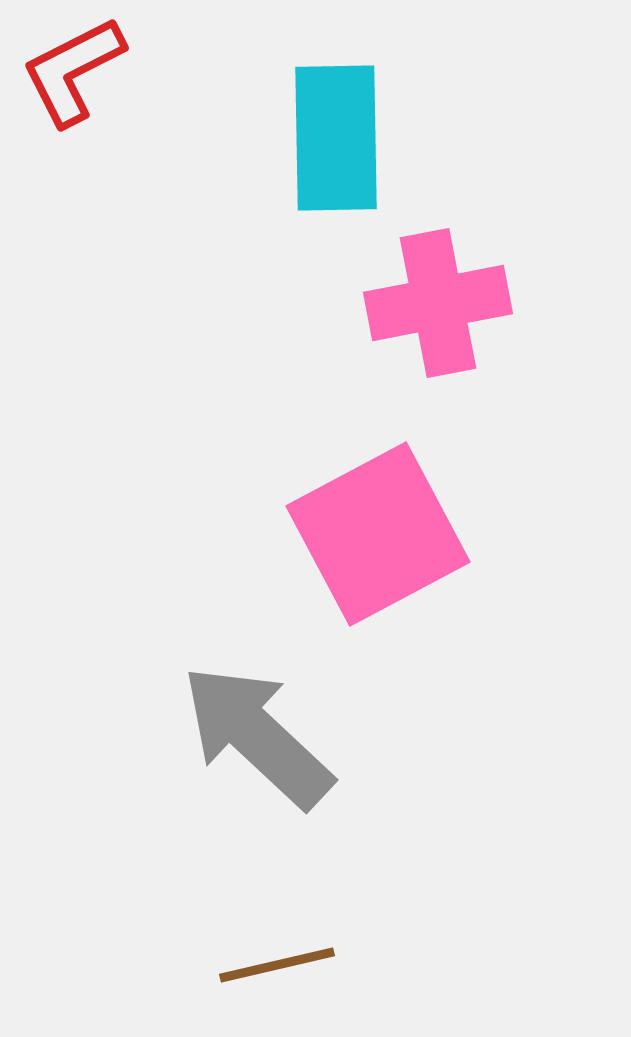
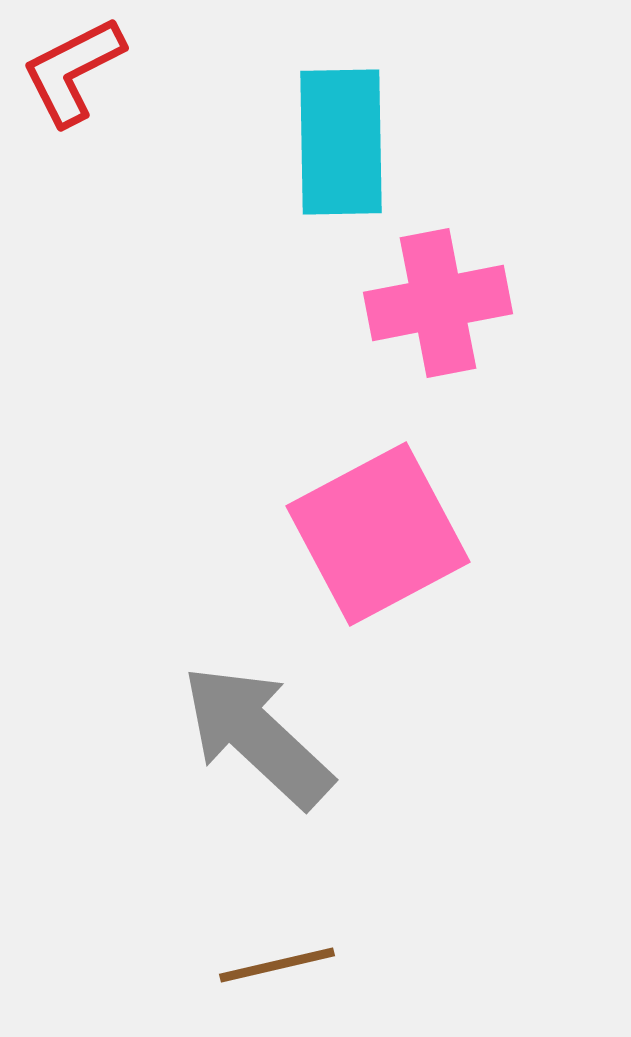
cyan rectangle: moved 5 px right, 4 px down
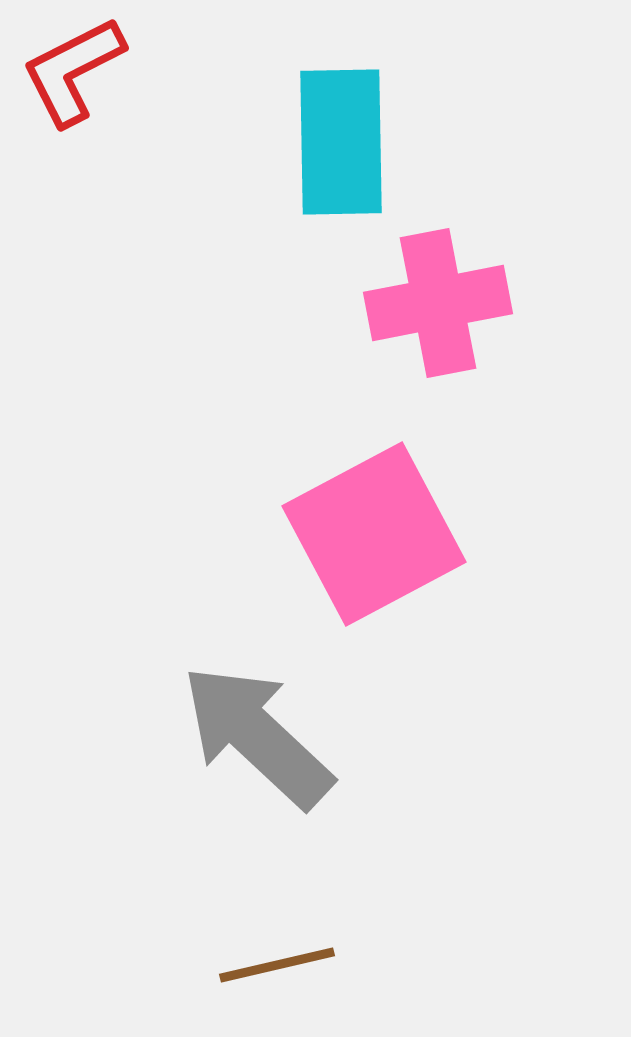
pink square: moved 4 px left
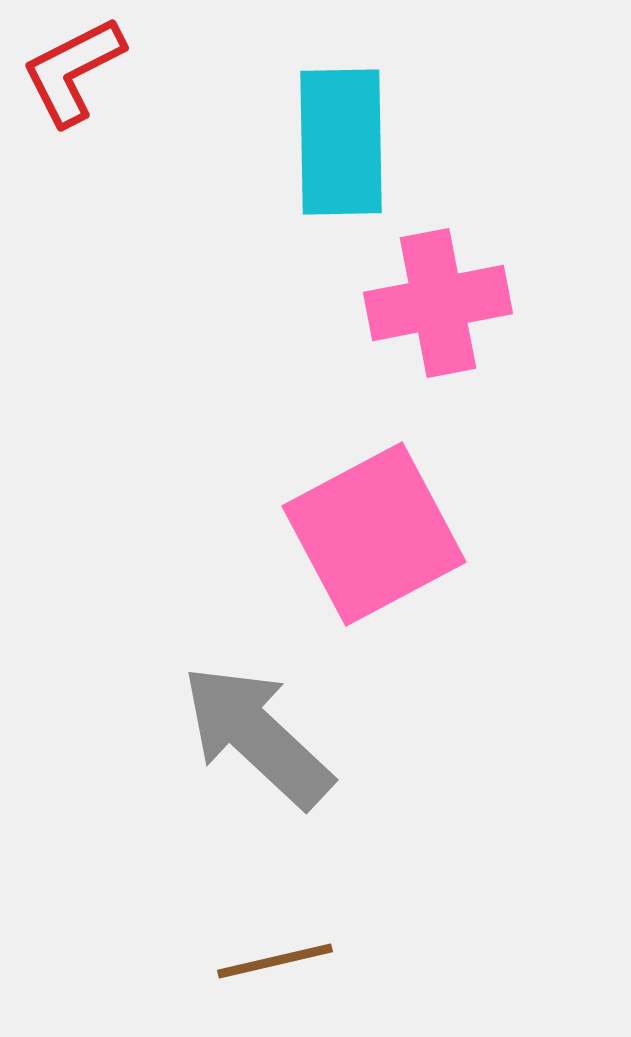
brown line: moved 2 px left, 4 px up
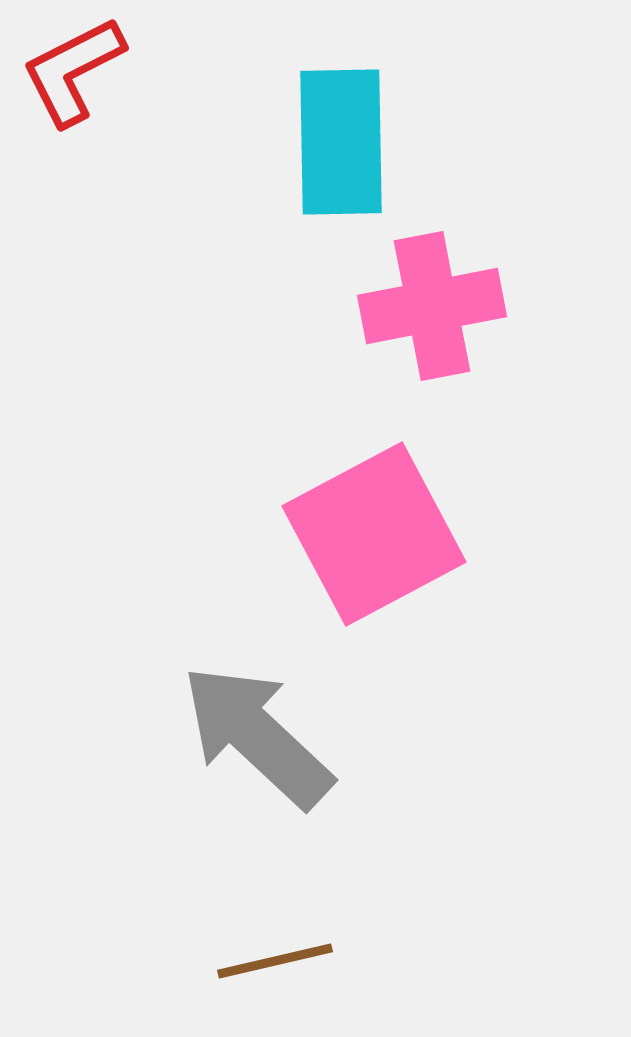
pink cross: moved 6 px left, 3 px down
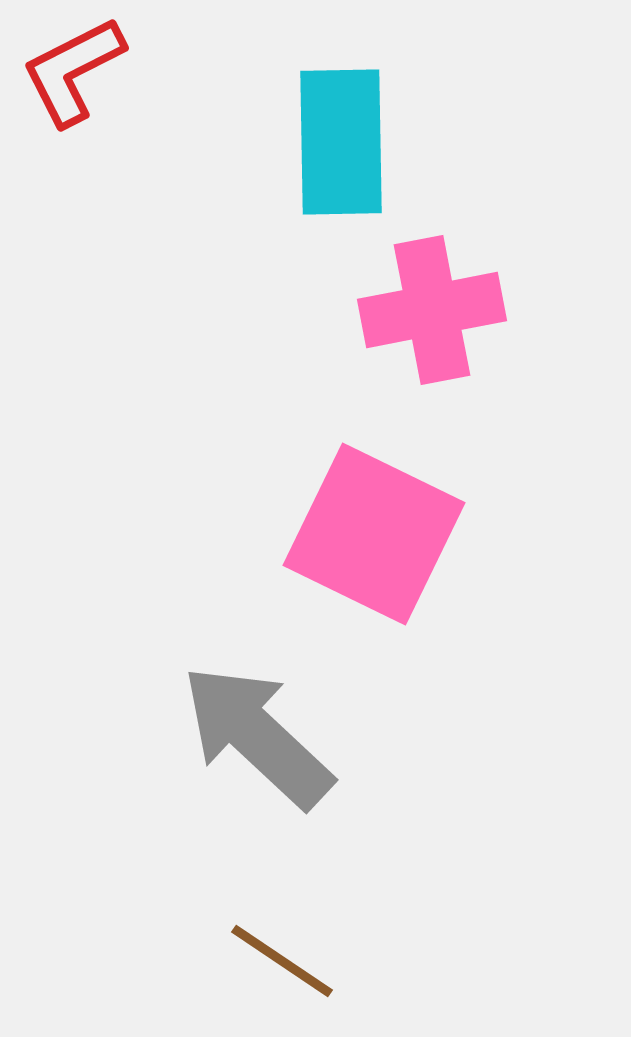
pink cross: moved 4 px down
pink square: rotated 36 degrees counterclockwise
brown line: moved 7 px right; rotated 47 degrees clockwise
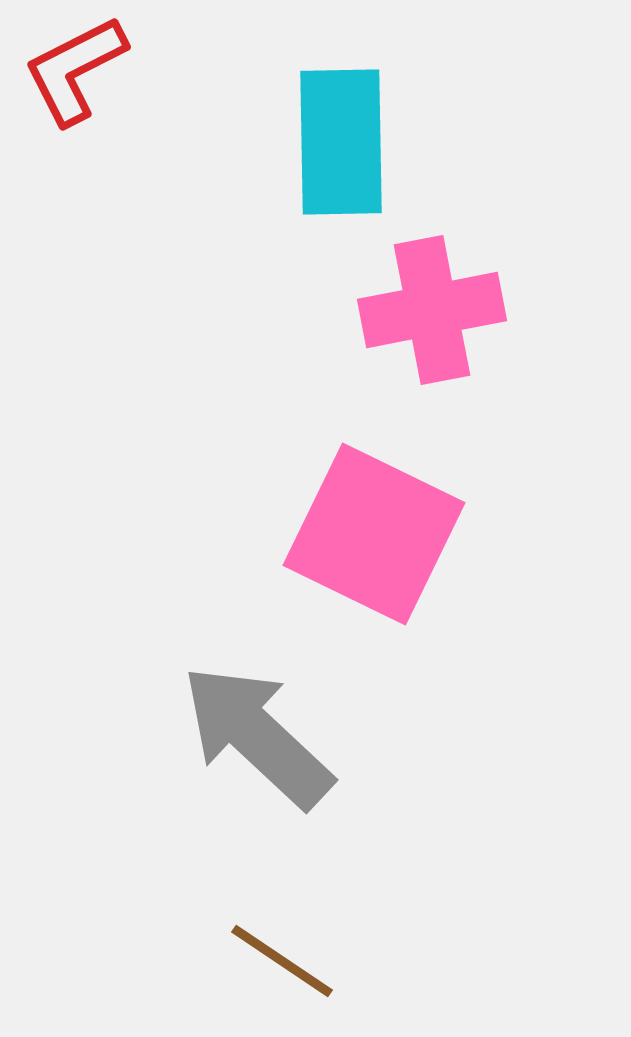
red L-shape: moved 2 px right, 1 px up
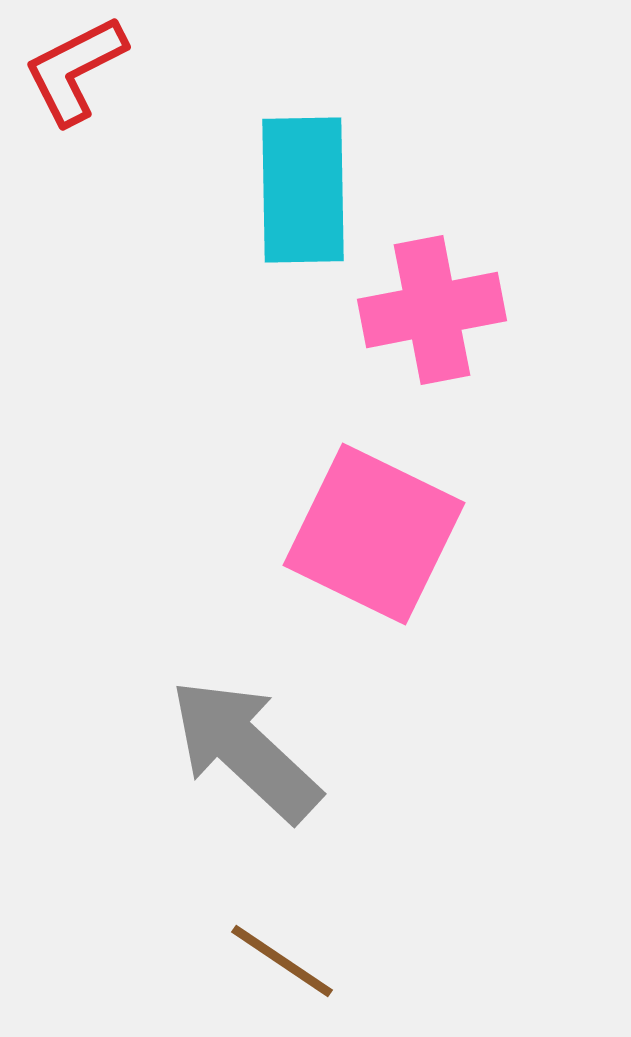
cyan rectangle: moved 38 px left, 48 px down
gray arrow: moved 12 px left, 14 px down
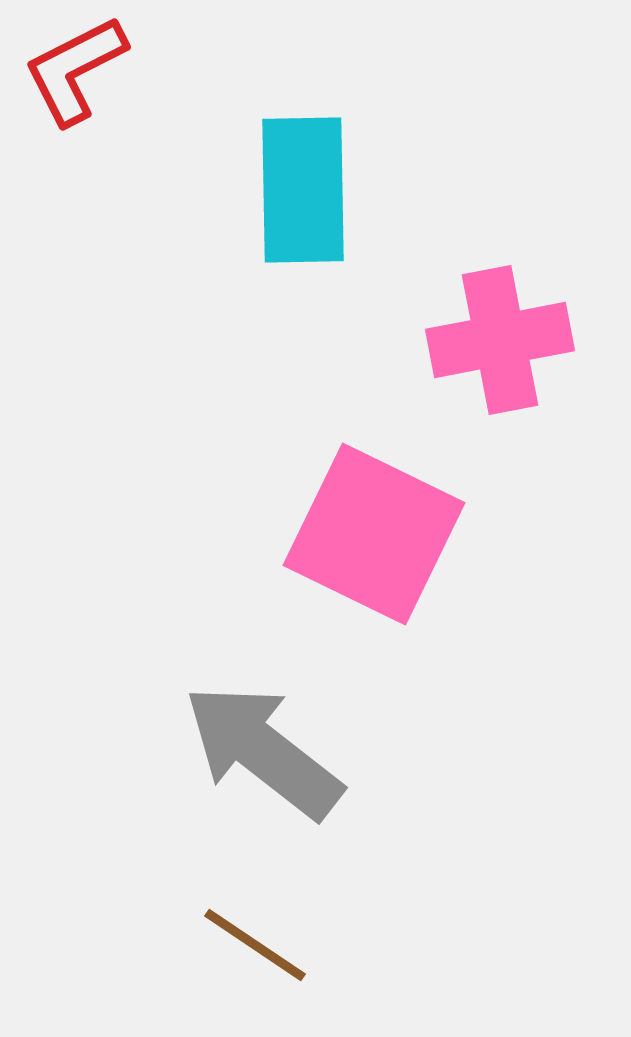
pink cross: moved 68 px right, 30 px down
gray arrow: moved 18 px right, 1 px down; rotated 5 degrees counterclockwise
brown line: moved 27 px left, 16 px up
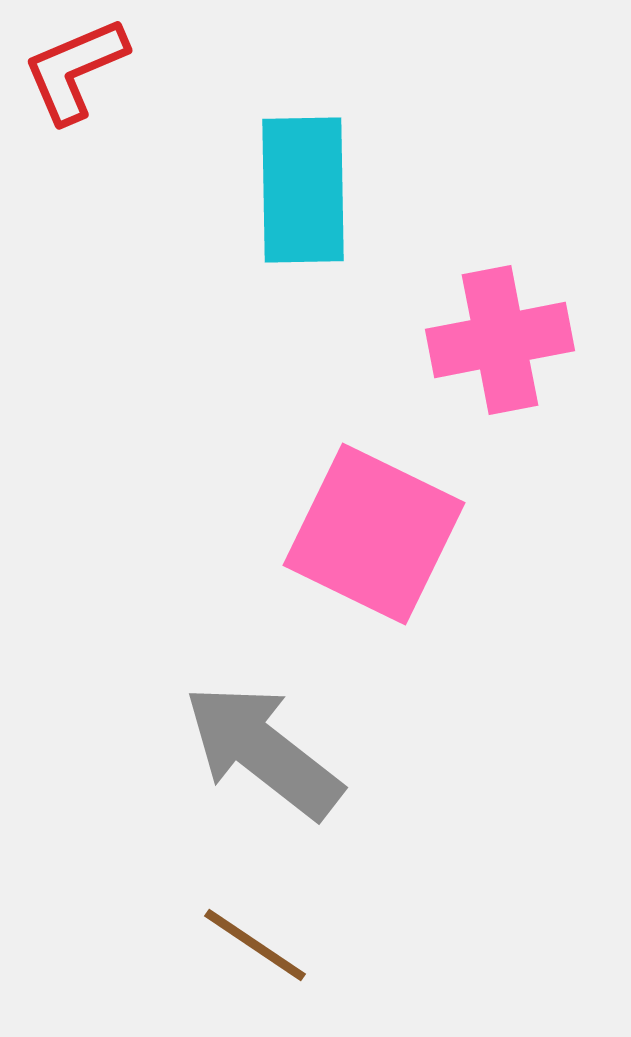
red L-shape: rotated 4 degrees clockwise
